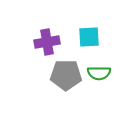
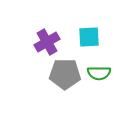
purple cross: rotated 20 degrees counterclockwise
gray pentagon: moved 1 px left, 1 px up
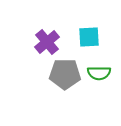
purple cross: rotated 10 degrees counterclockwise
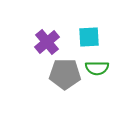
green semicircle: moved 2 px left, 5 px up
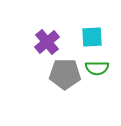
cyan square: moved 3 px right
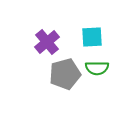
gray pentagon: rotated 16 degrees counterclockwise
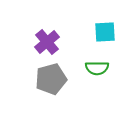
cyan square: moved 13 px right, 5 px up
gray pentagon: moved 14 px left, 5 px down
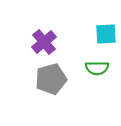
cyan square: moved 1 px right, 2 px down
purple cross: moved 3 px left
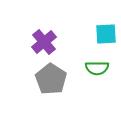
gray pentagon: rotated 24 degrees counterclockwise
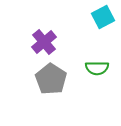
cyan square: moved 3 px left, 17 px up; rotated 25 degrees counterclockwise
